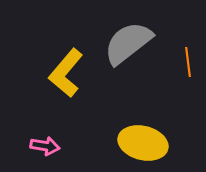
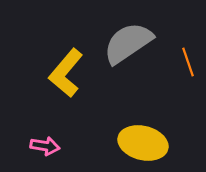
gray semicircle: rotated 4 degrees clockwise
orange line: rotated 12 degrees counterclockwise
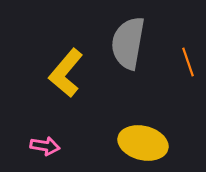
gray semicircle: rotated 46 degrees counterclockwise
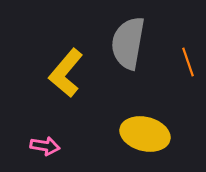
yellow ellipse: moved 2 px right, 9 px up
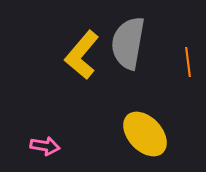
orange line: rotated 12 degrees clockwise
yellow L-shape: moved 16 px right, 18 px up
yellow ellipse: rotated 33 degrees clockwise
